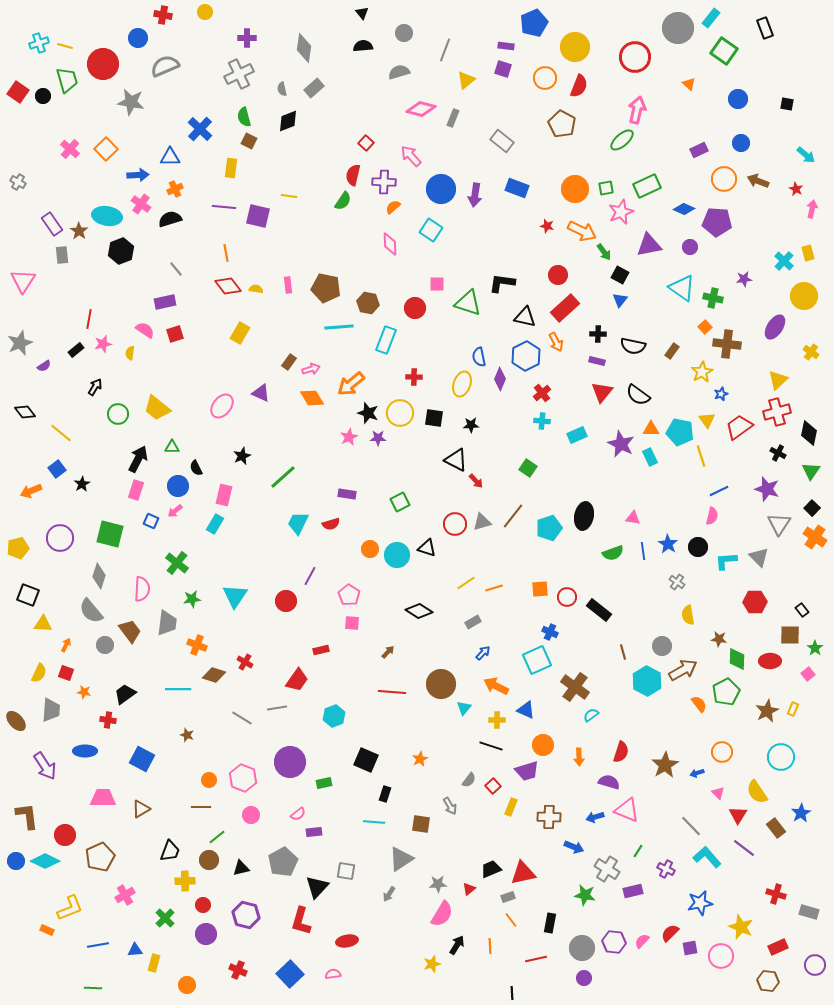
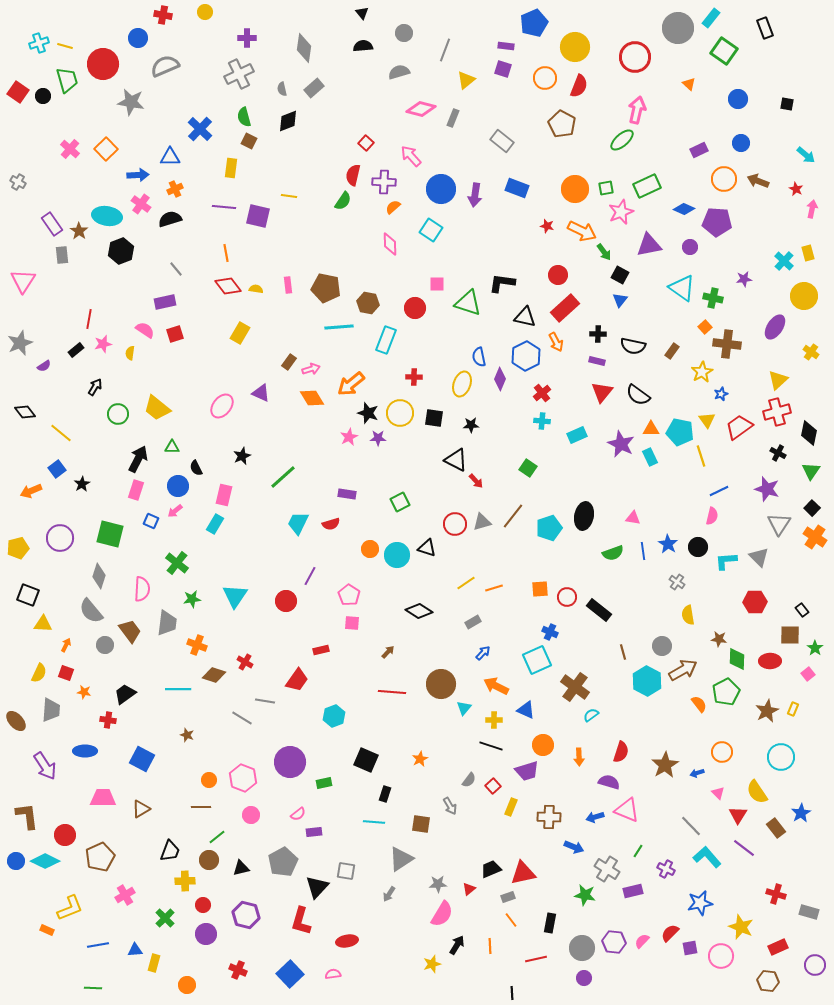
gray line at (277, 708): moved 12 px left, 7 px up; rotated 18 degrees clockwise
yellow cross at (497, 720): moved 3 px left
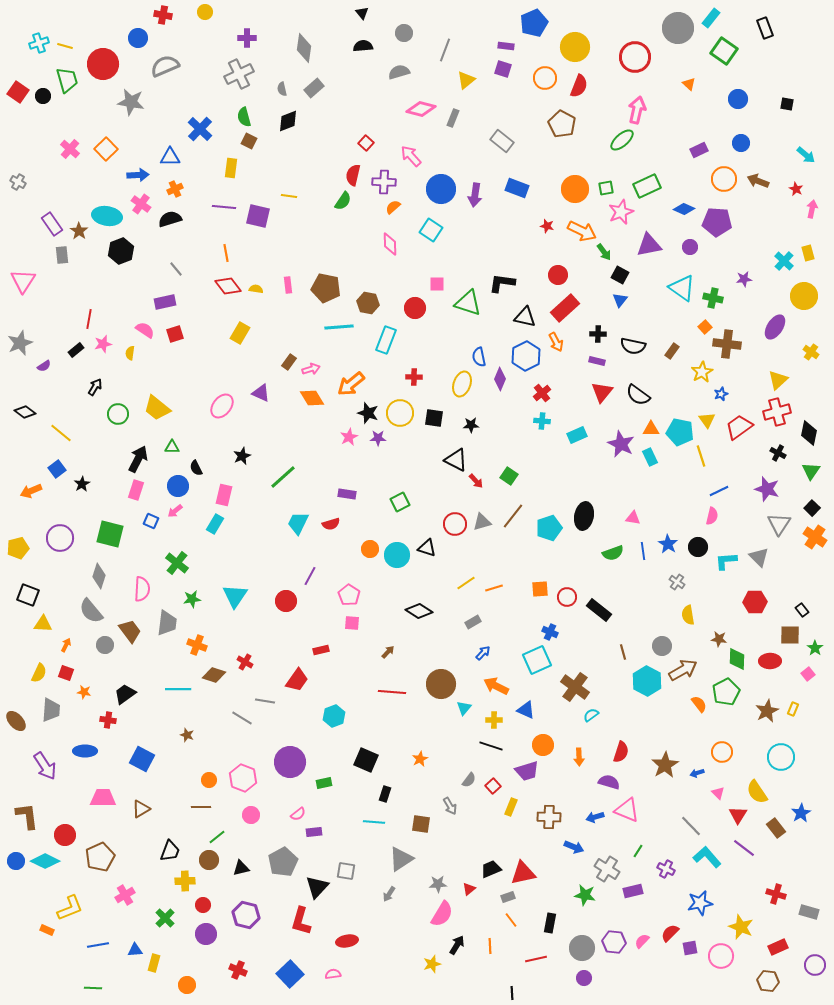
black diamond at (25, 412): rotated 15 degrees counterclockwise
green square at (528, 468): moved 19 px left, 8 px down
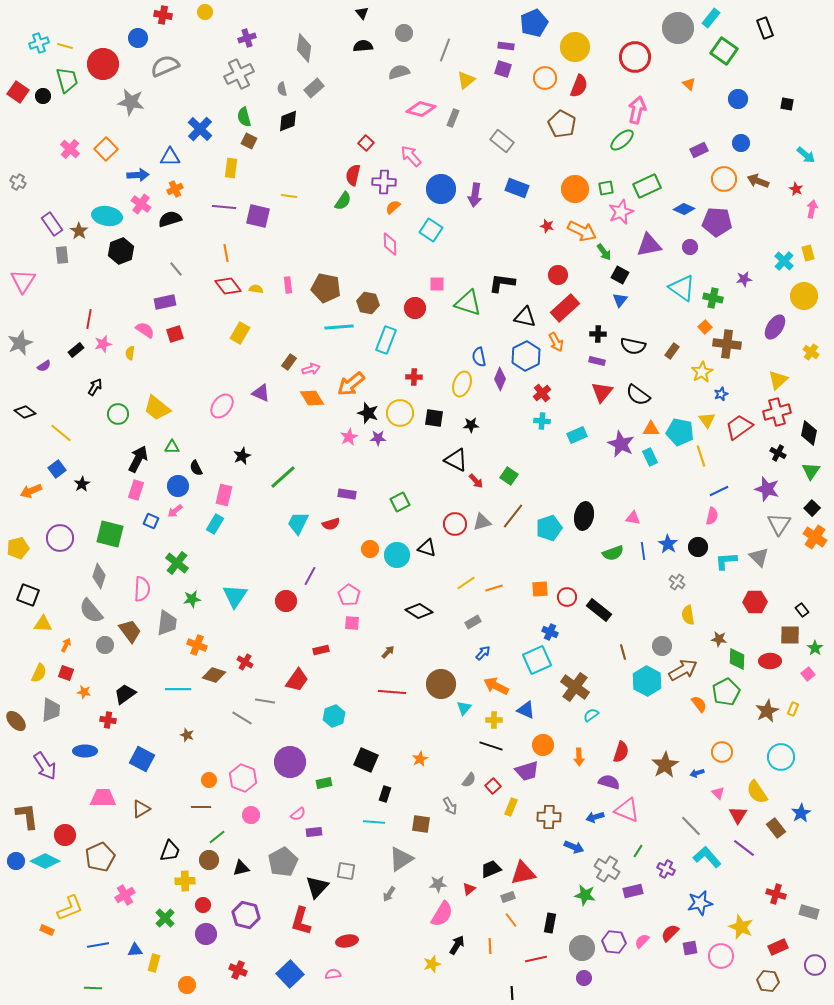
purple cross at (247, 38): rotated 18 degrees counterclockwise
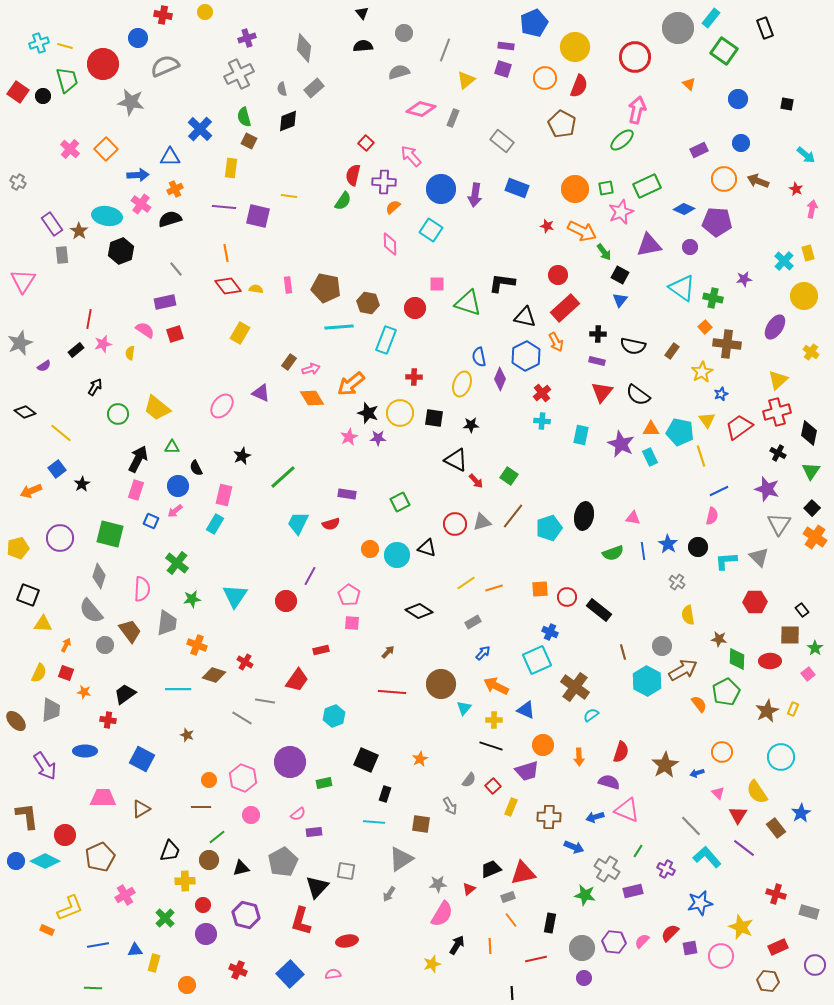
cyan rectangle at (577, 435): moved 4 px right; rotated 54 degrees counterclockwise
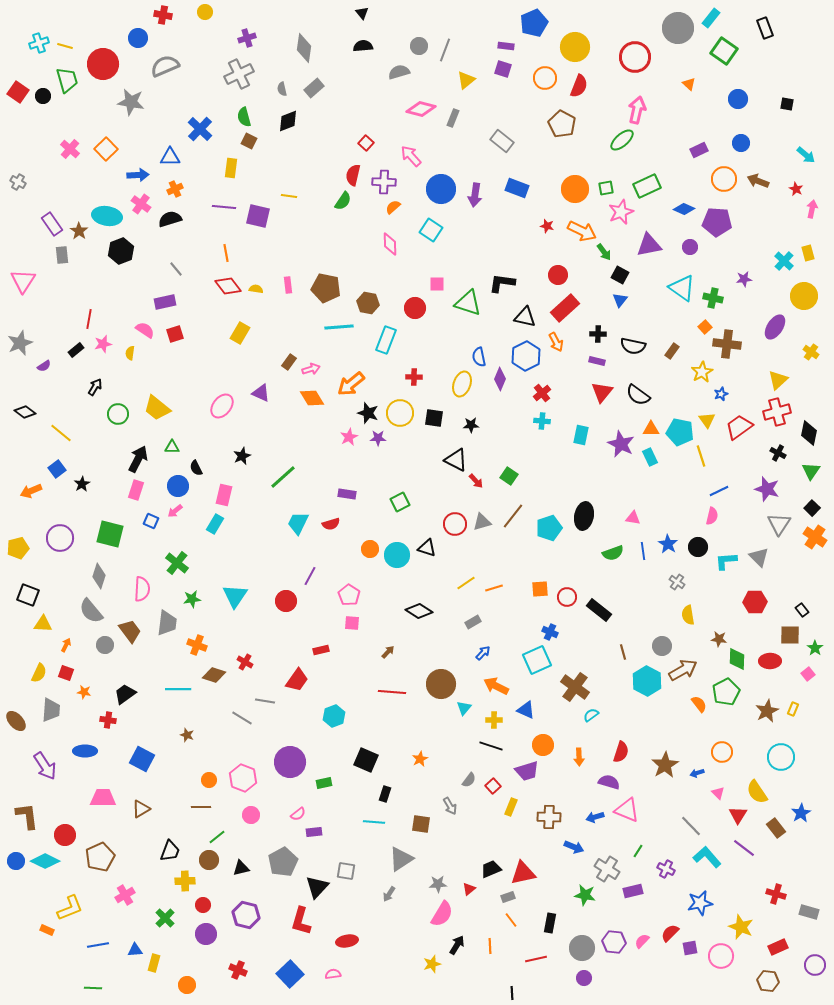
gray circle at (404, 33): moved 15 px right, 13 px down
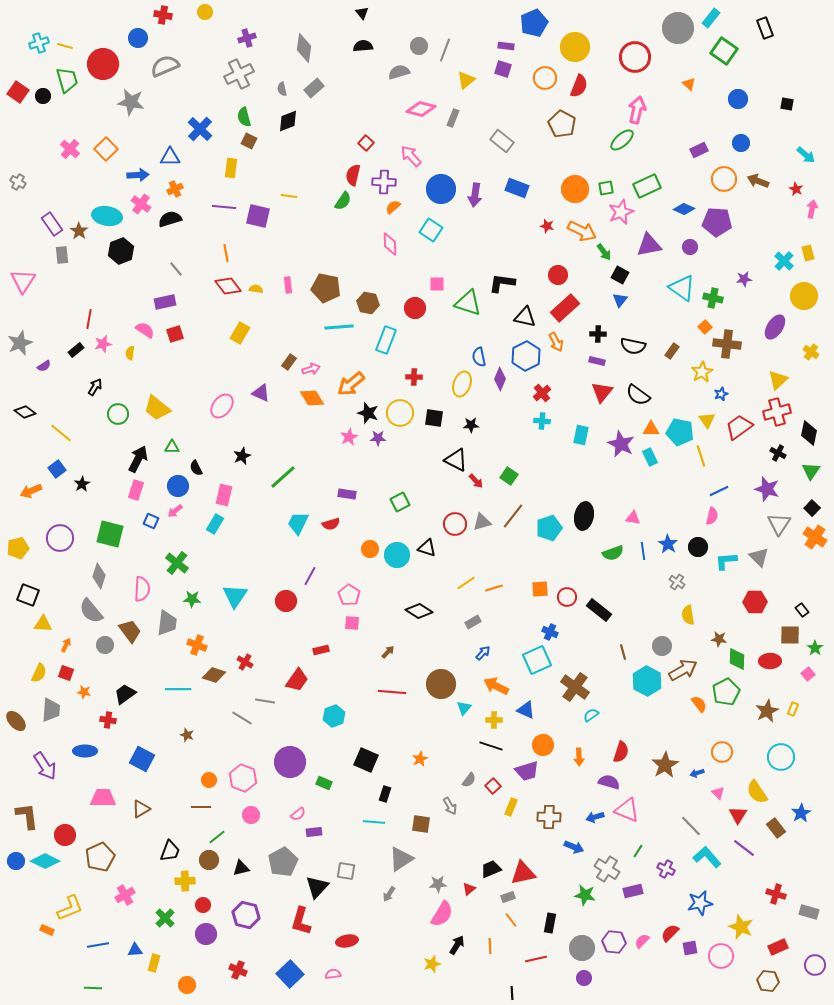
green star at (192, 599): rotated 12 degrees clockwise
green rectangle at (324, 783): rotated 35 degrees clockwise
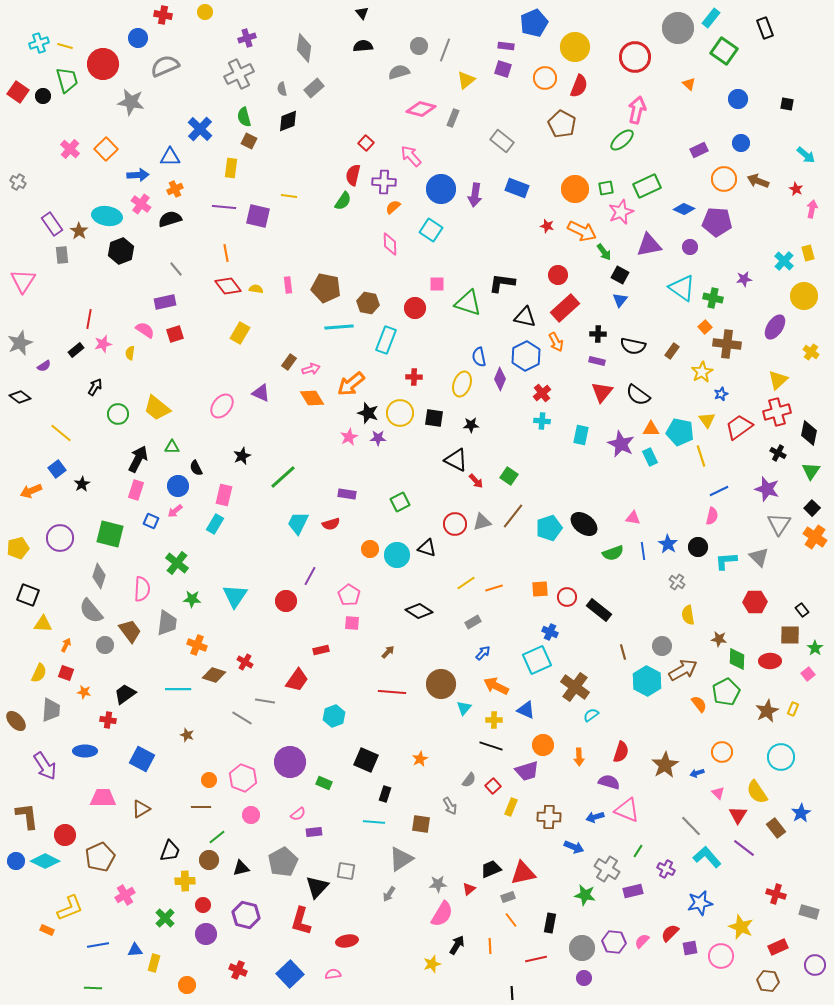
black diamond at (25, 412): moved 5 px left, 15 px up
black ellipse at (584, 516): moved 8 px down; rotated 64 degrees counterclockwise
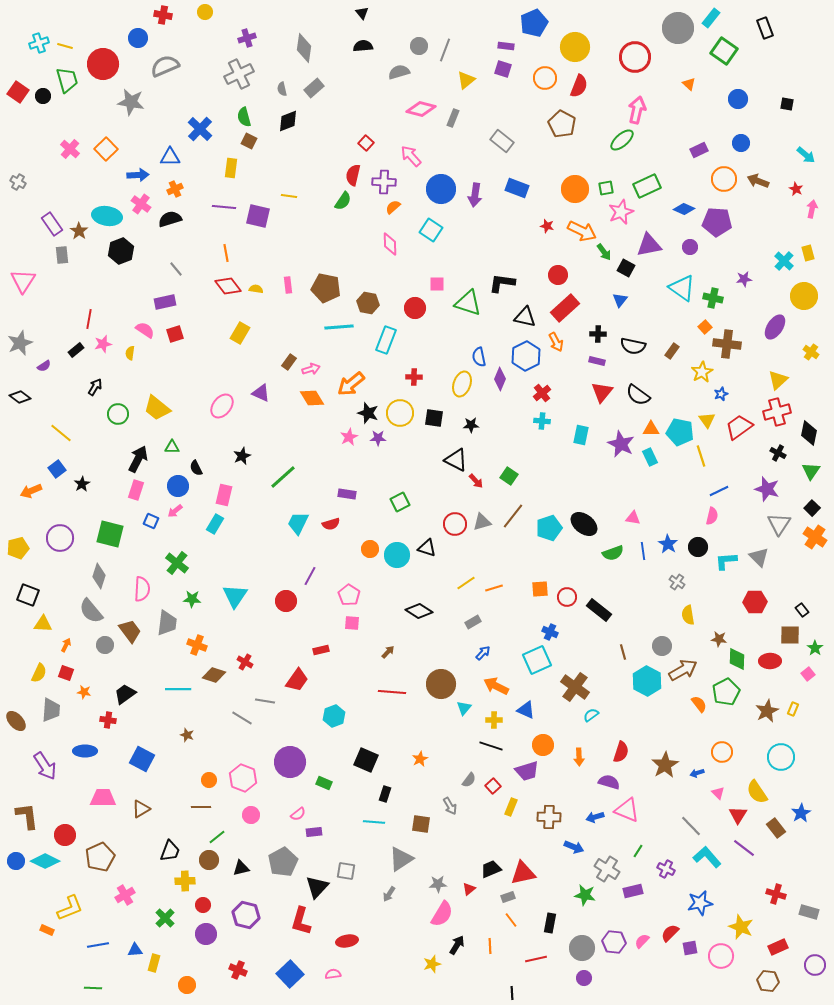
black square at (620, 275): moved 6 px right, 7 px up
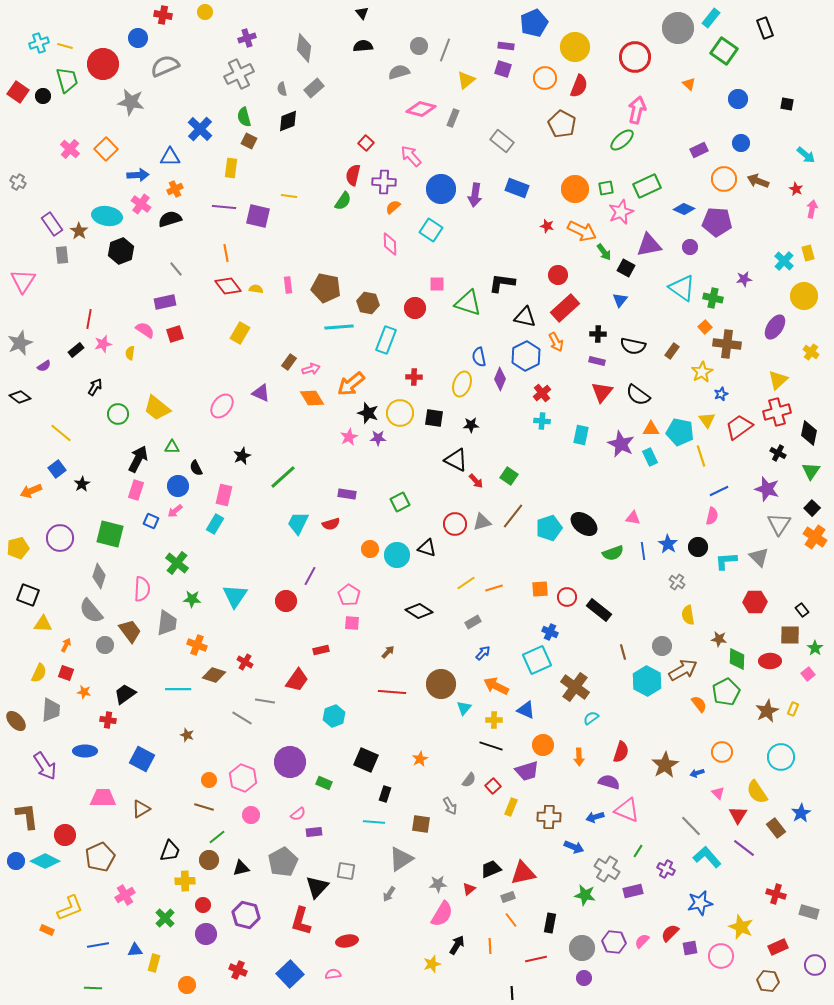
cyan semicircle at (591, 715): moved 3 px down
brown line at (201, 807): moved 3 px right; rotated 18 degrees clockwise
